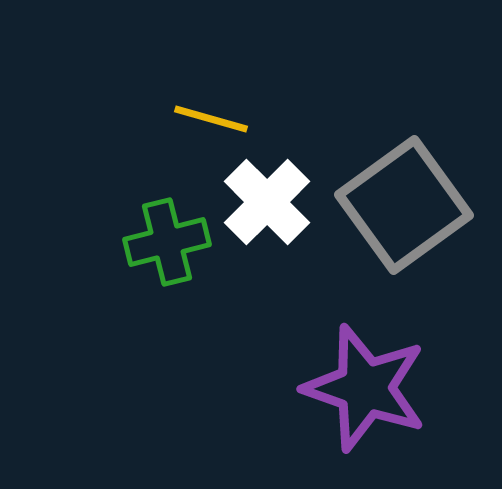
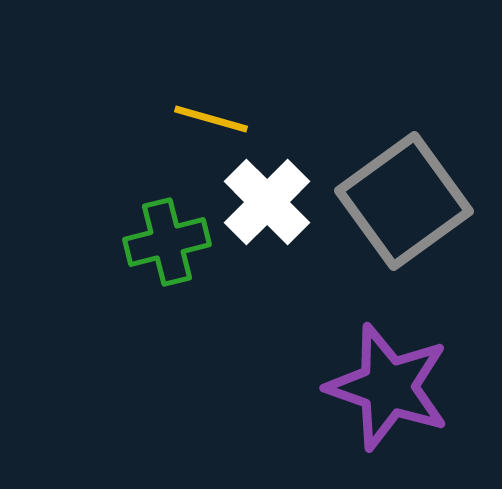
gray square: moved 4 px up
purple star: moved 23 px right, 1 px up
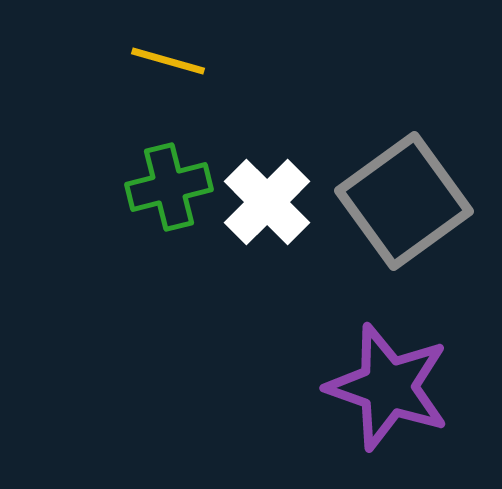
yellow line: moved 43 px left, 58 px up
green cross: moved 2 px right, 55 px up
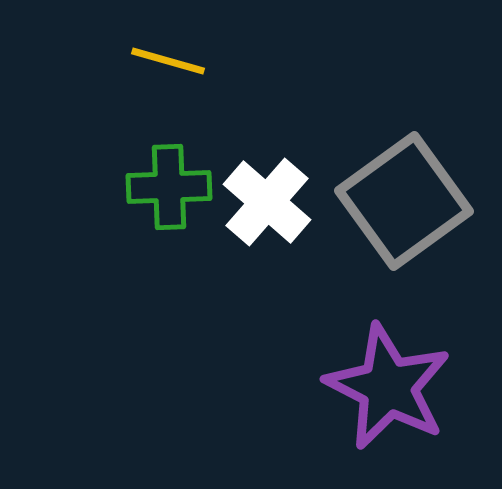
green cross: rotated 12 degrees clockwise
white cross: rotated 4 degrees counterclockwise
purple star: rotated 8 degrees clockwise
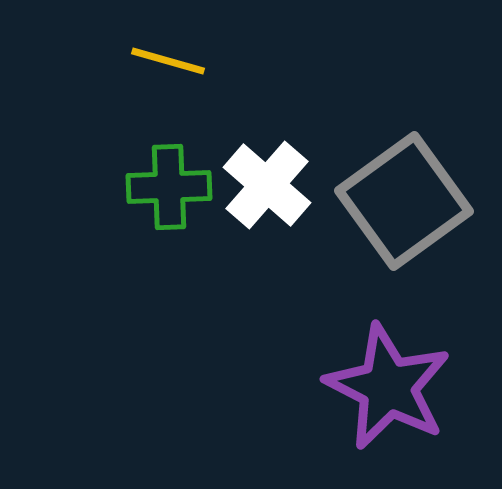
white cross: moved 17 px up
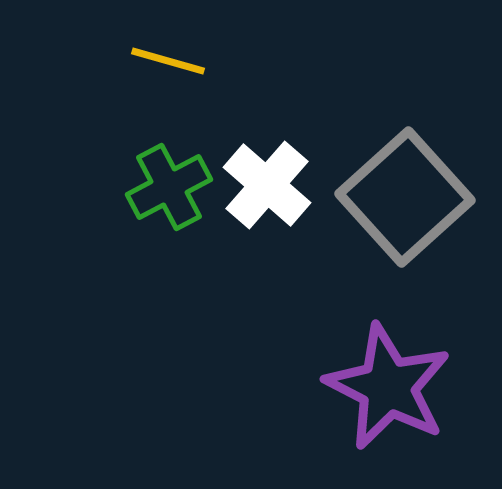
green cross: rotated 26 degrees counterclockwise
gray square: moved 1 px right, 4 px up; rotated 6 degrees counterclockwise
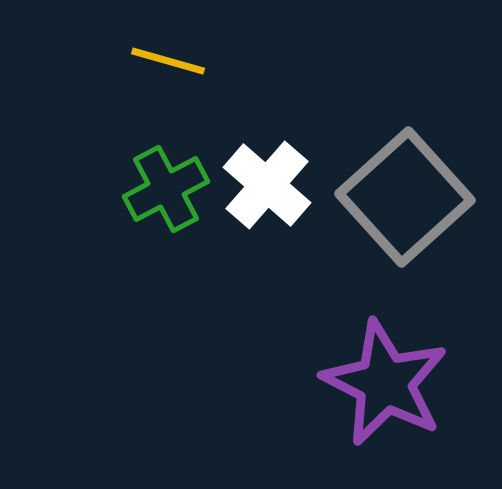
green cross: moved 3 px left, 2 px down
purple star: moved 3 px left, 4 px up
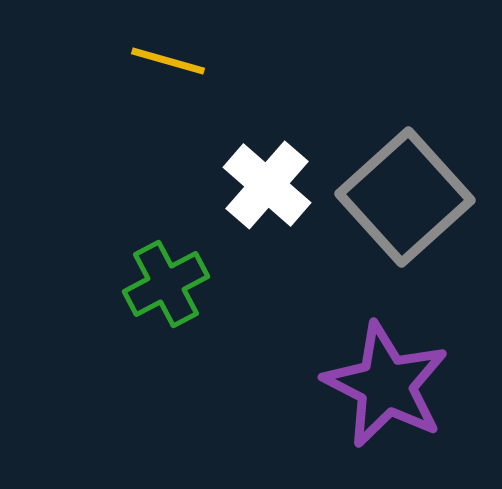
green cross: moved 95 px down
purple star: moved 1 px right, 2 px down
